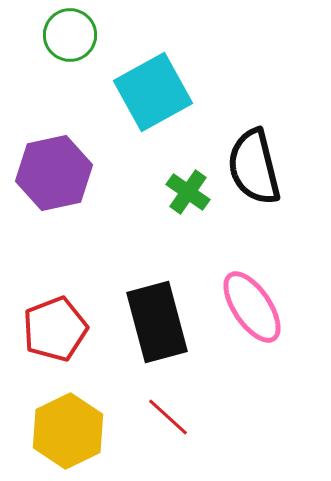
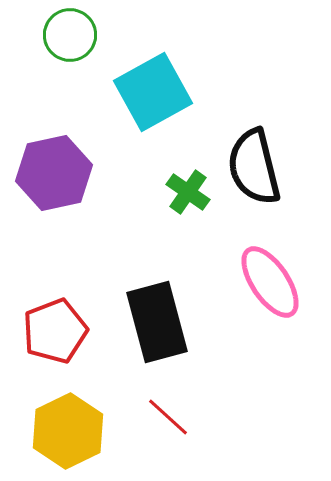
pink ellipse: moved 18 px right, 25 px up
red pentagon: moved 2 px down
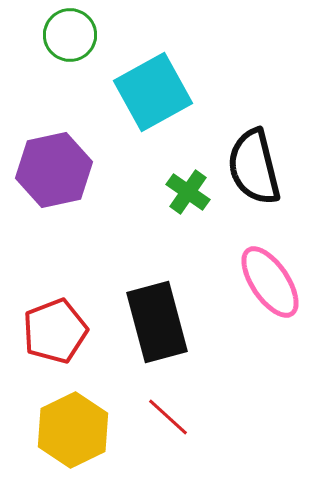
purple hexagon: moved 3 px up
yellow hexagon: moved 5 px right, 1 px up
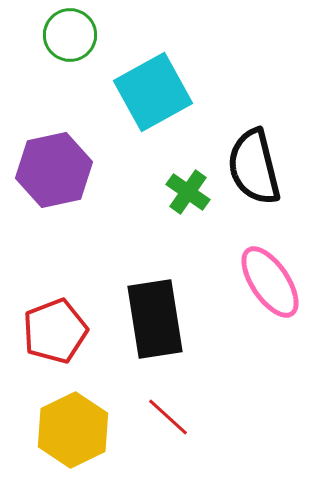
black rectangle: moved 2 px left, 3 px up; rotated 6 degrees clockwise
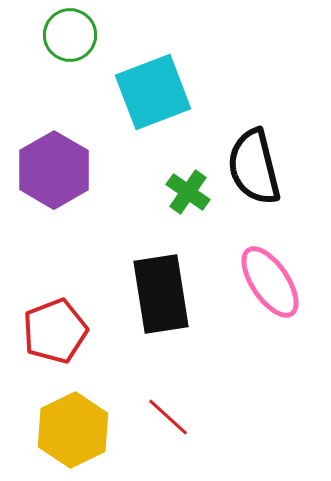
cyan square: rotated 8 degrees clockwise
purple hexagon: rotated 18 degrees counterclockwise
black rectangle: moved 6 px right, 25 px up
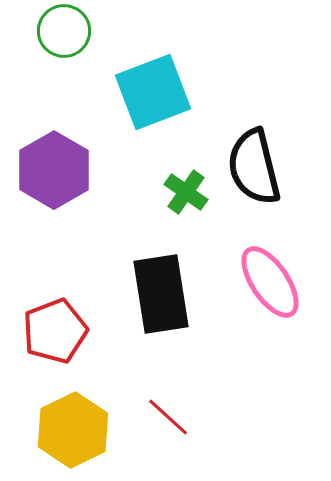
green circle: moved 6 px left, 4 px up
green cross: moved 2 px left
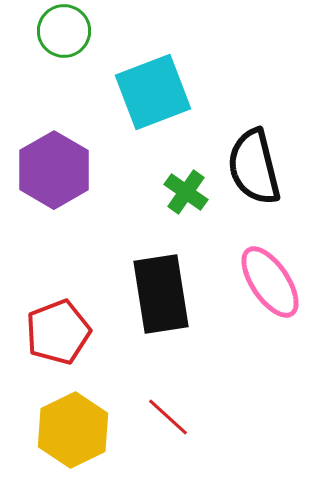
red pentagon: moved 3 px right, 1 px down
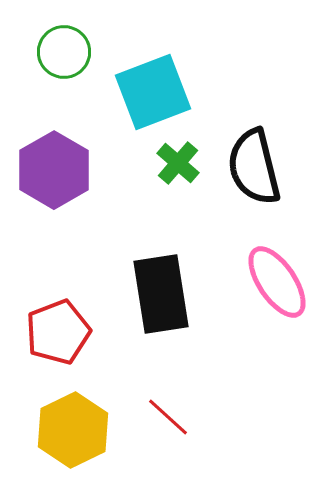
green circle: moved 21 px down
green cross: moved 8 px left, 29 px up; rotated 6 degrees clockwise
pink ellipse: moved 7 px right
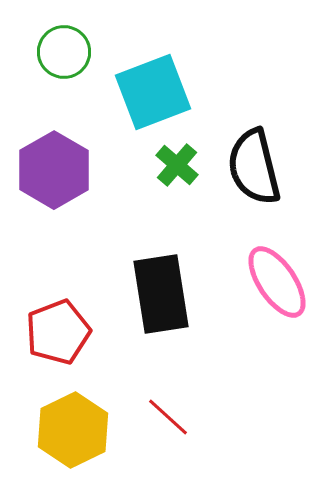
green cross: moved 1 px left, 2 px down
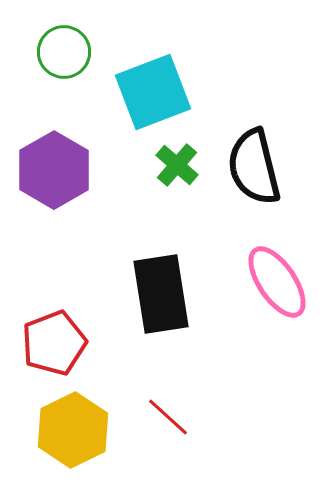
red pentagon: moved 4 px left, 11 px down
